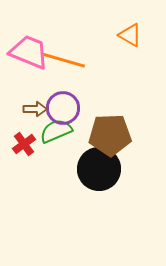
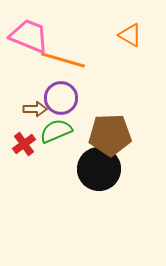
pink trapezoid: moved 16 px up
purple circle: moved 2 px left, 10 px up
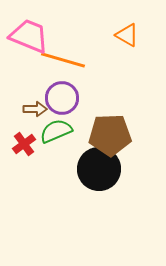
orange triangle: moved 3 px left
purple circle: moved 1 px right
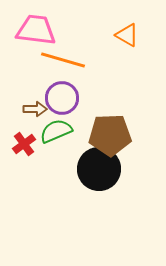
pink trapezoid: moved 7 px right, 6 px up; rotated 15 degrees counterclockwise
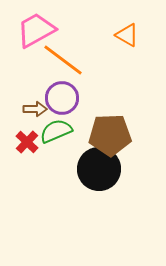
pink trapezoid: rotated 36 degrees counterclockwise
orange line: rotated 21 degrees clockwise
red cross: moved 3 px right, 2 px up; rotated 10 degrees counterclockwise
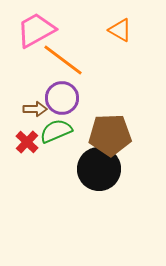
orange triangle: moved 7 px left, 5 px up
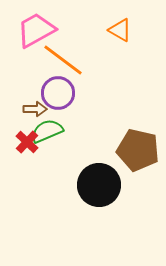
purple circle: moved 4 px left, 5 px up
green semicircle: moved 9 px left
brown pentagon: moved 28 px right, 15 px down; rotated 15 degrees clockwise
black circle: moved 16 px down
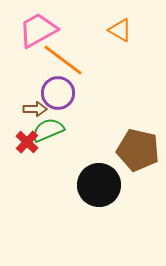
pink trapezoid: moved 2 px right
green semicircle: moved 1 px right, 1 px up
